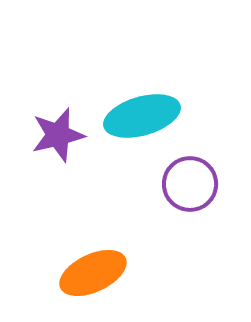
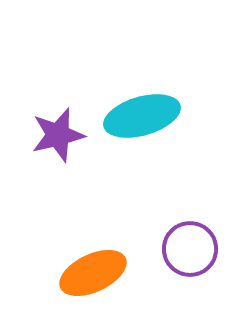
purple circle: moved 65 px down
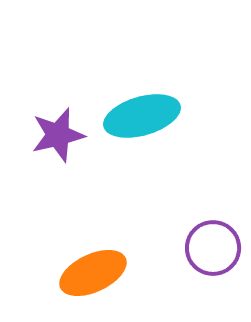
purple circle: moved 23 px right, 1 px up
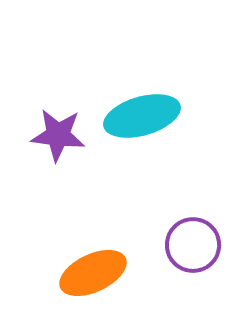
purple star: rotated 20 degrees clockwise
purple circle: moved 20 px left, 3 px up
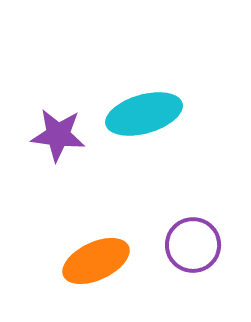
cyan ellipse: moved 2 px right, 2 px up
orange ellipse: moved 3 px right, 12 px up
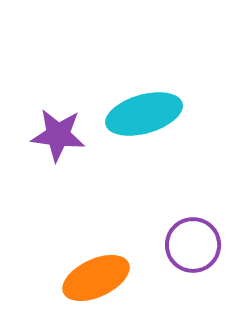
orange ellipse: moved 17 px down
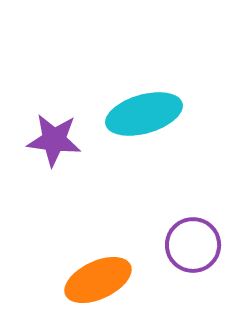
purple star: moved 4 px left, 5 px down
orange ellipse: moved 2 px right, 2 px down
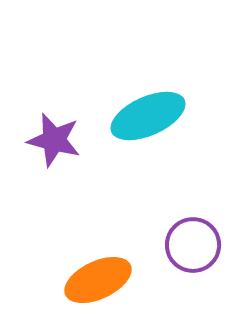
cyan ellipse: moved 4 px right, 2 px down; rotated 8 degrees counterclockwise
purple star: rotated 8 degrees clockwise
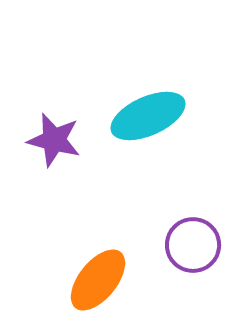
orange ellipse: rotated 26 degrees counterclockwise
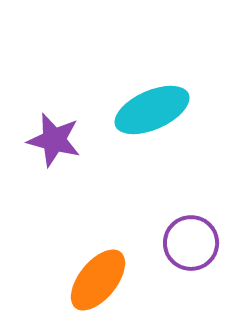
cyan ellipse: moved 4 px right, 6 px up
purple circle: moved 2 px left, 2 px up
